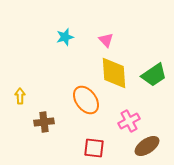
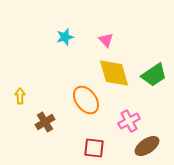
yellow diamond: rotated 12 degrees counterclockwise
brown cross: moved 1 px right; rotated 24 degrees counterclockwise
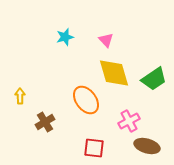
green trapezoid: moved 4 px down
brown ellipse: rotated 50 degrees clockwise
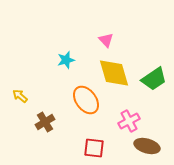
cyan star: moved 1 px right, 23 px down
yellow arrow: rotated 49 degrees counterclockwise
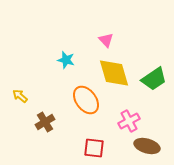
cyan star: rotated 30 degrees clockwise
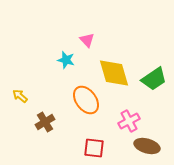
pink triangle: moved 19 px left
